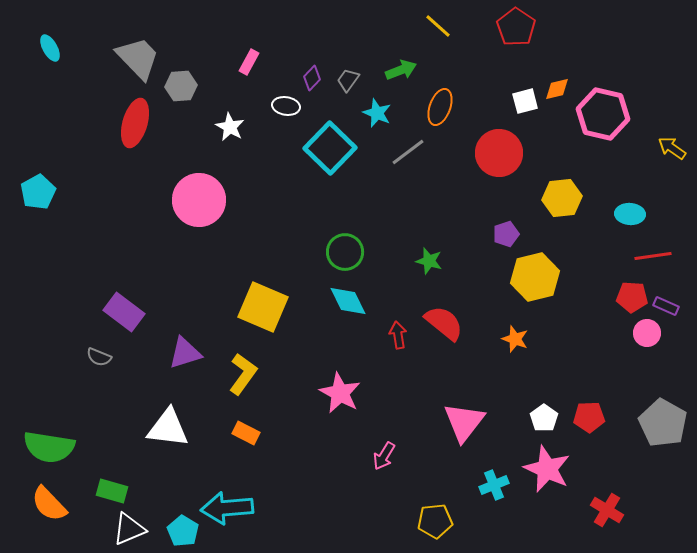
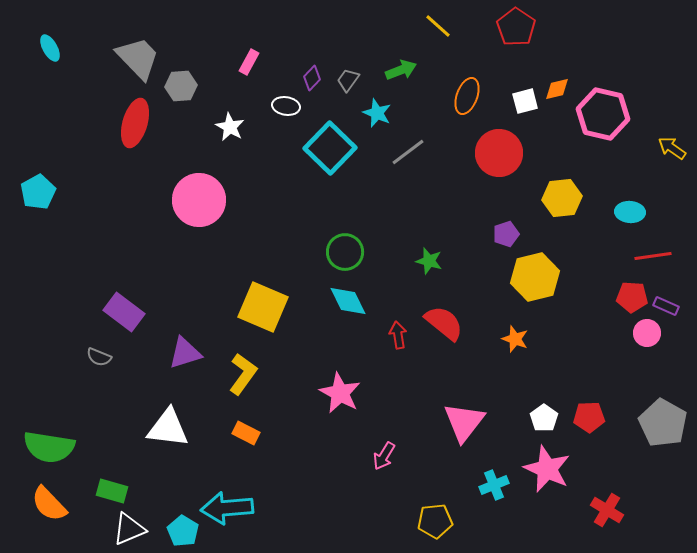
orange ellipse at (440, 107): moved 27 px right, 11 px up
cyan ellipse at (630, 214): moved 2 px up
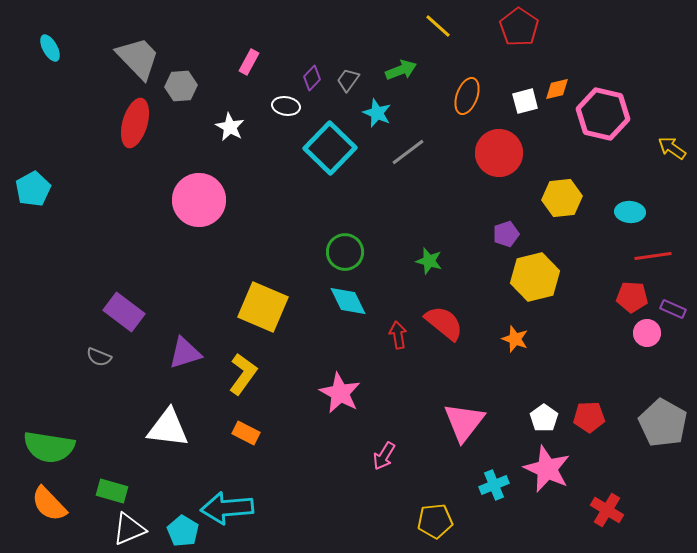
red pentagon at (516, 27): moved 3 px right
cyan pentagon at (38, 192): moved 5 px left, 3 px up
purple rectangle at (666, 306): moved 7 px right, 3 px down
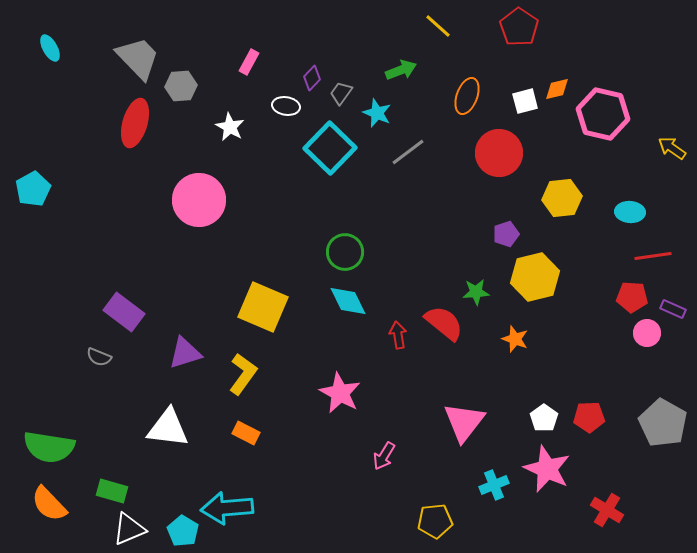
gray trapezoid at (348, 80): moved 7 px left, 13 px down
green star at (429, 261): moved 47 px right, 31 px down; rotated 20 degrees counterclockwise
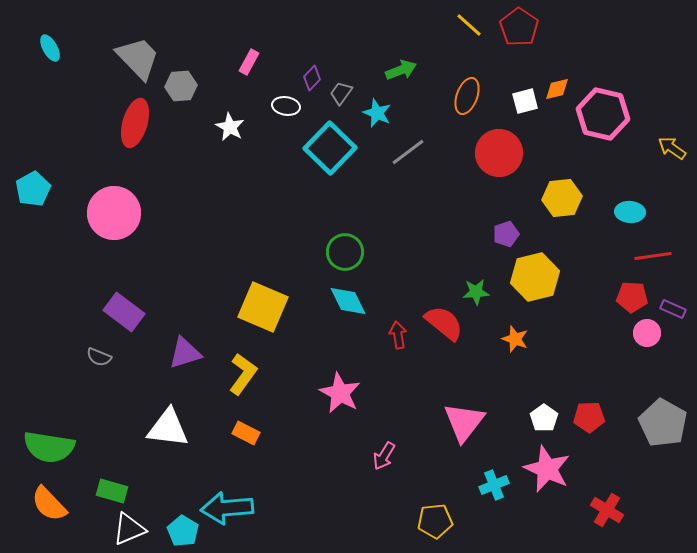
yellow line at (438, 26): moved 31 px right, 1 px up
pink circle at (199, 200): moved 85 px left, 13 px down
